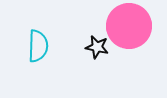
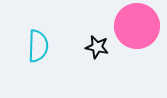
pink circle: moved 8 px right
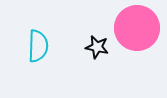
pink circle: moved 2 px down
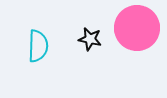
black star: moved 7 px left, 8 px up
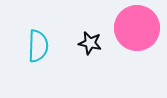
black star: moved 4 px down
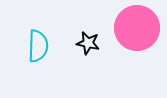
black star: moved 2 px left
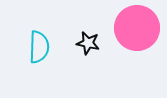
cyan semicircle: moved 1 px right, 1 px down
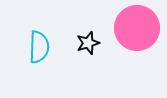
black star: rotated 30 degrees counterclockwise
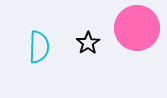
black star: rotated 15 degrees counterclockwise
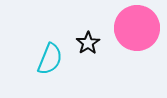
cyan semicircle: moved 11 px right, 12 px down; rotated 20 degrees clockwise
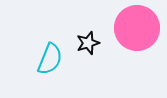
black star: rotated 15 degrees clockwise
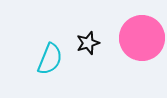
pink circle: moved 5 px right, 10 px down
